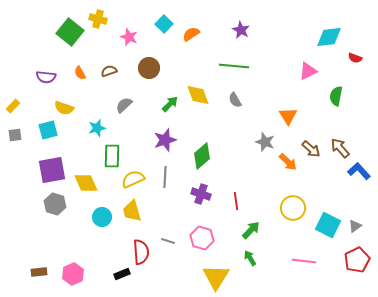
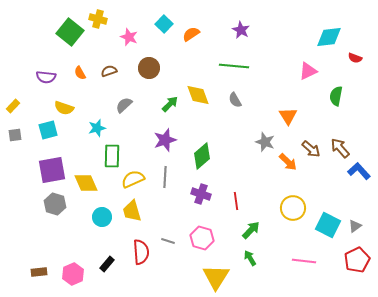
black rectangle at (122, 274): moved 15 px left, 10 px up; rotated 28 degrees counterclockwise
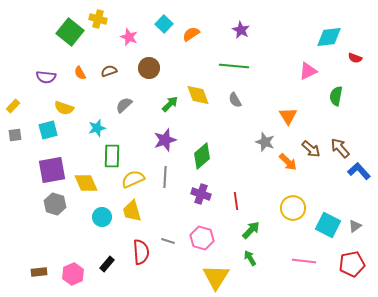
red pentagon at (357, 260): moved 5 px left, 4 px down; rotated 15 degrees clockwise
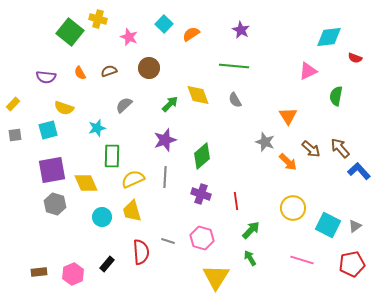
yellow rectangle at (13, 106): moved 2 px up
pink line at (304, 261): moved 2 px left, 1 px up; rotated 10 degrees clockwise
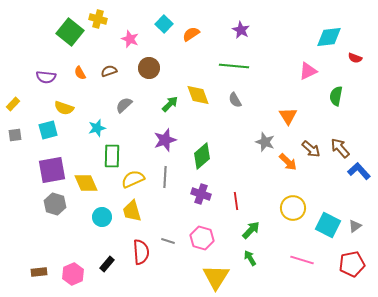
pink star at (129, 37): moved 1 px right, 2 px down
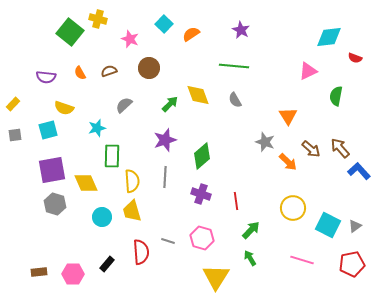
yellow semicircle at (133, 179): moved 1 px left, 2 px down; rotated 110 degrees clockwise
pink hexagon at (73, 274): rotated 25 degrees clockwise
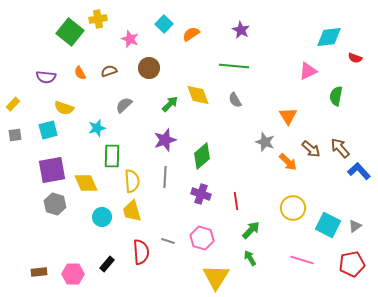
yellow cross at (98, 19): rotated 24 degrees counterclockwise
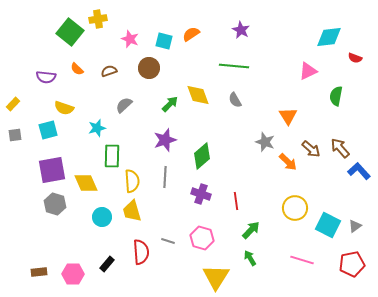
cyan square at (164, 24): moved 17 px down; rotated 30 degrees counterclockwise
orange semicircle at (80, 73): moved 3 px left, 4 px up; rotated 16 degrees counterclockwise
yellow circle at (293, 208): moved 2 px right
